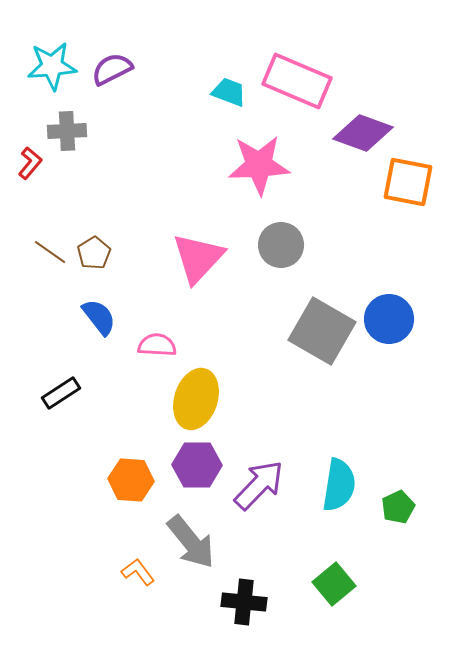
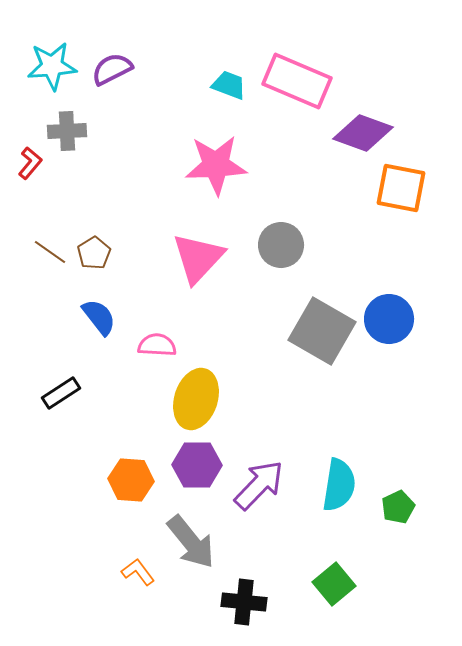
cyan trapezoid: moved 7 px up
pink star: moved 43 px left
orange square: moved 7 px left, 6 px down
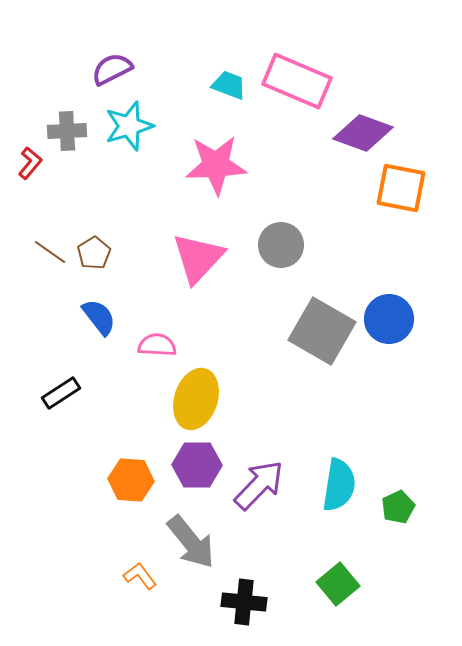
cyan star: moved 77 px right, 60 px down; rotated 12 degrees counterclockwise
orange L-shape: moved 2 px right, 4 px down
green square: moved 4 px right
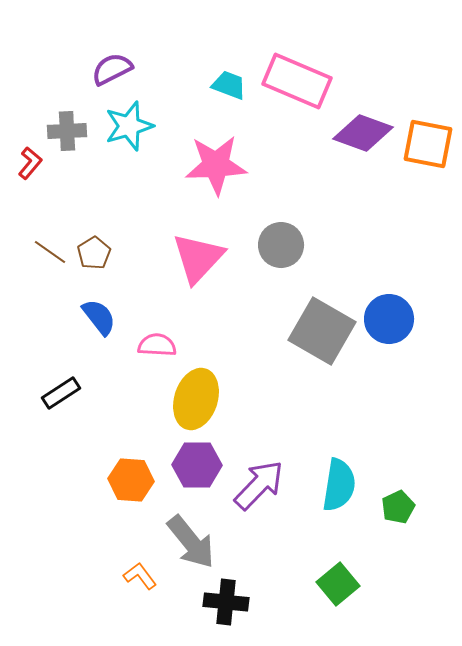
orange square: moved 27 px right, 44 px up
black cross: moved 18 px left
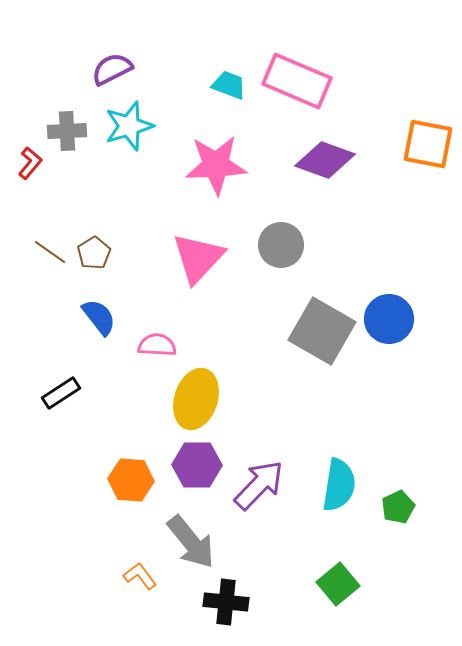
purple diamond: moved 38 px left, 27 px down
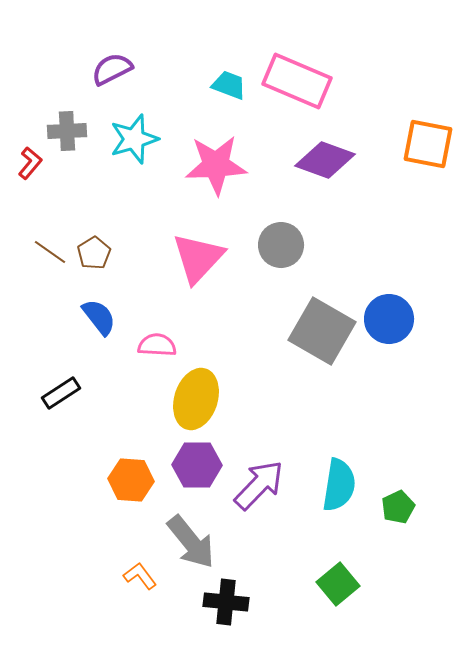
cyan star: moved 5 px right, 13 px down
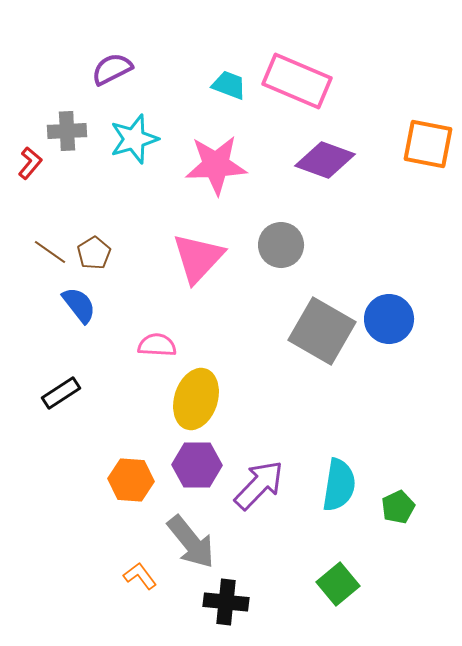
blue semicircle: moved 20 px left, 12 px up
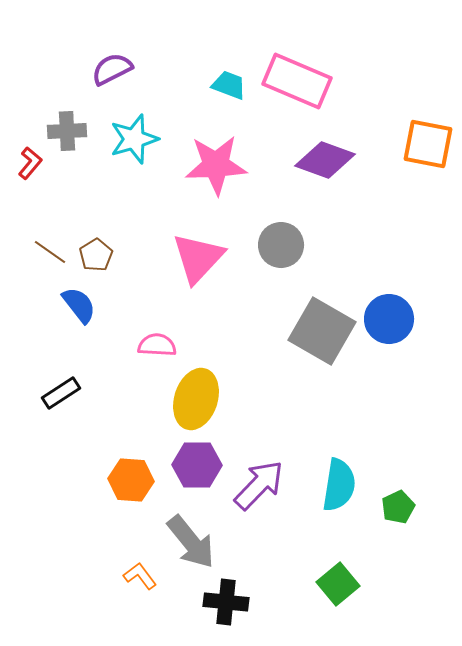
brown pentagon: moved 2 px right, 2 px down
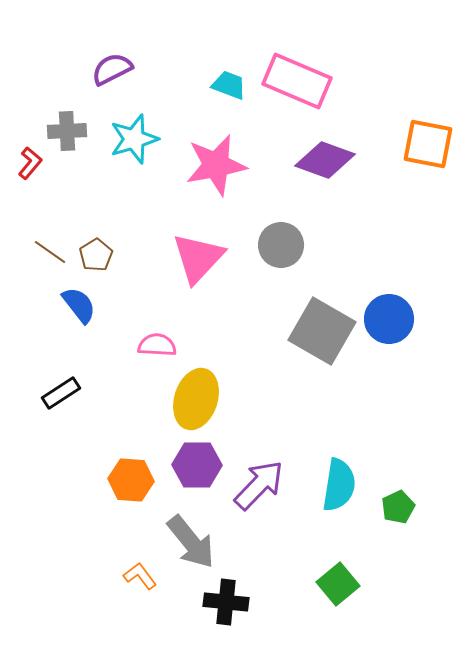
pink star: rotated 8 degrees counterclockwise
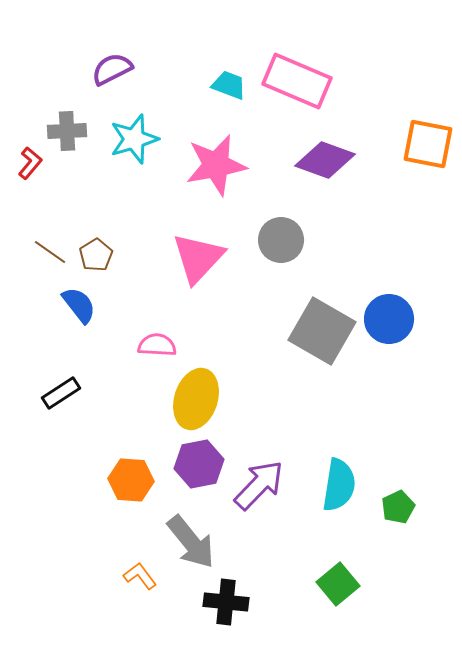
gray circle: moved 5 px up
purple hexagon: moved 2 px right, 1 px up; rotated 12 degrees counterclockwise
